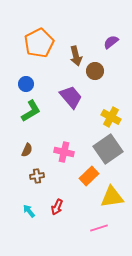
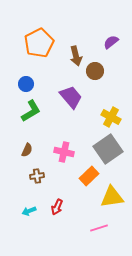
cyan arrow: rotated 72 degrees counterclockwise
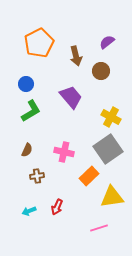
purple semicircle: moved 4 px left
brown circle: moved 6 px right
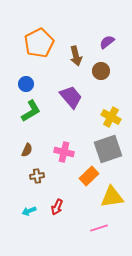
gray square: rotated 16 degrees clockwise
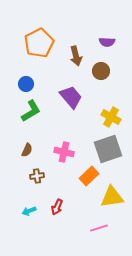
purple semicircle: rotated 140 degrees counterclockwise
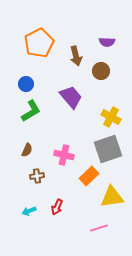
pink cross: moved 3 px down
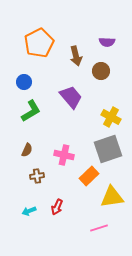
blue circle: moved 2 px left, 2 px up
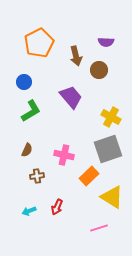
purple semicircle: moved 1 px left
brown circle: moved 2 px left, 1 px up
yellow triangle: rotated 40 degrees clockwise
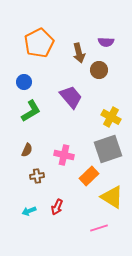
brown arrow: moved 3 px right, 3 px up
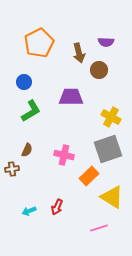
purple trapezoid: rotated 50 degrees counterclockwise
brown cross: moved 25 px left, 7 px up
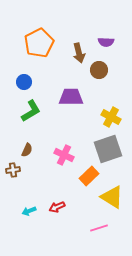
pink cross: rotated 12 degrees clockwise
brown cross: moved 1 px right, 1 px down
red arrow: rotated 42 degrees clockwise
